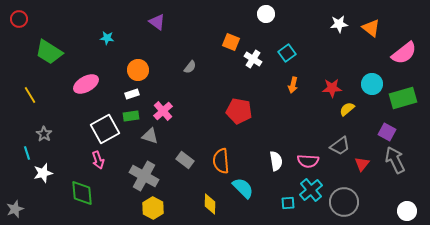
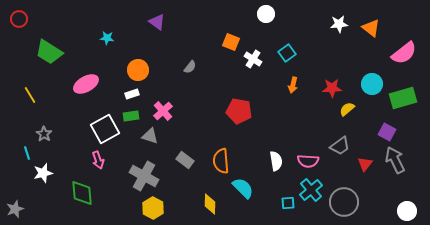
red triangle at (362, 164): moved 3 px right
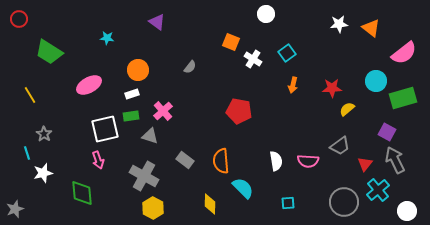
pink ellipse at (86, 84): moved 3 px right, 1 px down
cyan circle at (372, 84): moved 4 px right, 3 px up
white square at (105, 129): rotated 16 degrees clockwise
cyan cross at (311, 190): moved 67 px right
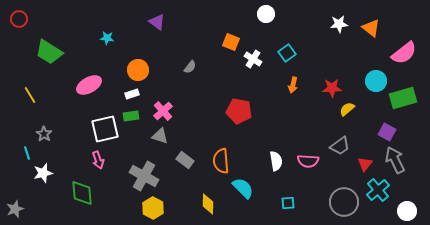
gray triangle at (150, 136): moved 10 px right
yellow diamond at (210, 204): moved 2 px left
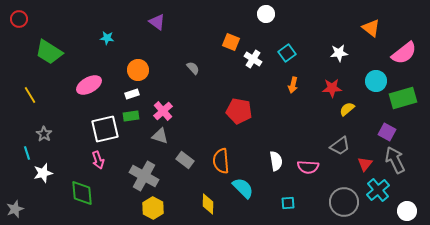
white star at (339, 24): moved 29 px down
gray semicircle at (190, 67): moved 3 px right, 1 px down; rotated 80 degrees counterclockwise
pink semicircle at (308, 161): moved 6 px down
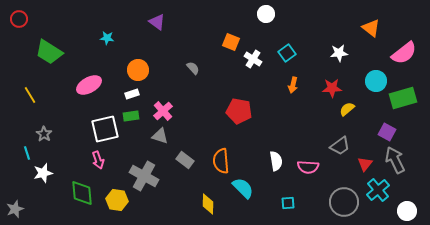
yellow hexagon at (153, 208): moved 36 px left, 8 px up; rotated 20 degrees counterclockwise
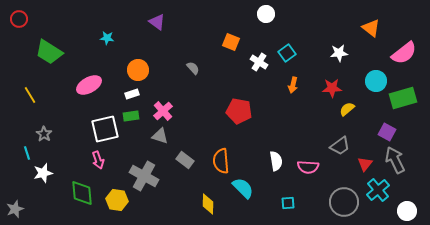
white cross at (253, 59): moved 6 px right, 3 px down
